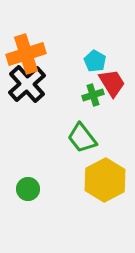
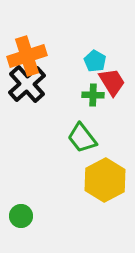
orange cross: moved 1 px right, 2 px down
red trapezoid: moved 1 px up
green cross: rotated 20 degrees clockwise
green circle: moved 7 px left, 27 px down
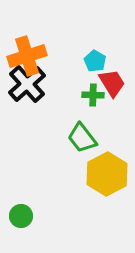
red trapezoid: moved 1 px down
yellow hexagon: moved 2 px right, 6 px up
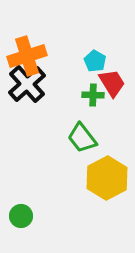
yellow hexagon: moved 4 px down
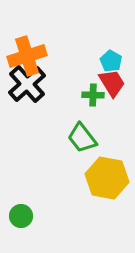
cyan pentagon: moved 16 px right
yellow hexagon: rotated 21 degrees counterclockwise
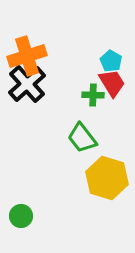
yellow hexagon: rotated 6 degrees clockwise
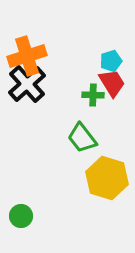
cyan pentagon: rotated 25 degrees clockwise
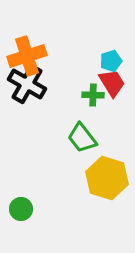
black cross: rotated 18 degrees counterclockwise
green circle: moved 7 px up
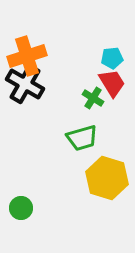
cyan pentagon: moved 1 px right, 3 px up; rotated 10 degrees clockwise
black cross: moved 2 px left
green cross: moved 3 px down; rotated 30 degrees clockwise
green trapezoid: rotated 68 degrees counterclockwise
green circle: moved 1 px up
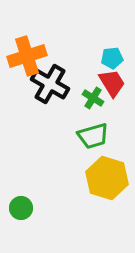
black cross: moved 25 px right
green trapezoid: moved 11 px right, 2 px up
